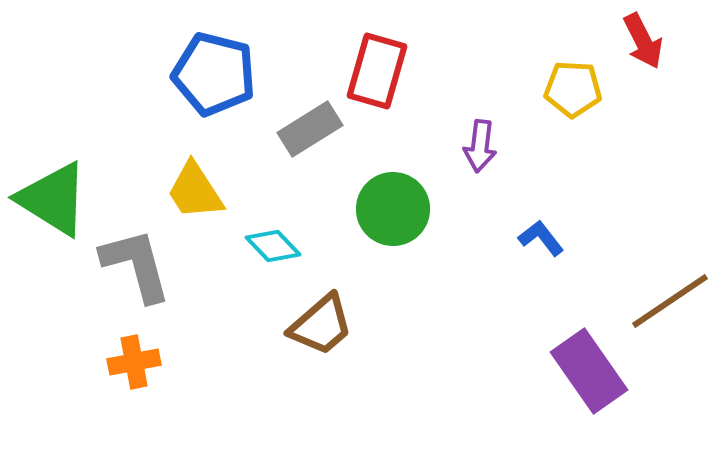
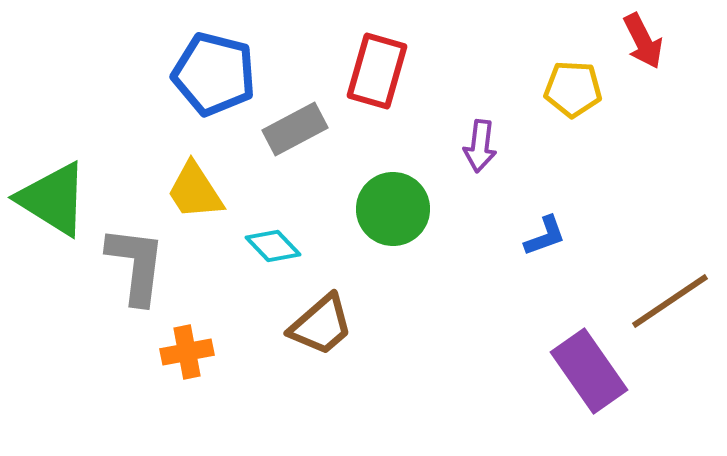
gray rectangle: moved 15 px left; rotated 4 degrees clockwise
blue L-shape: moved 4 px right, 2 px up; rotated 108 degrees clockwise
gray L-shape: rotated 22 degrees clockwise
orange cross: moved 53 px right, 10 px up
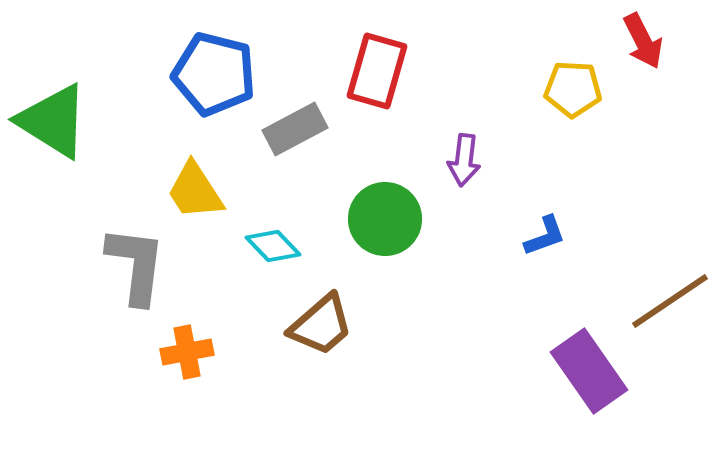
purple arrow: moved 16 px left, 14 px down
green triangle: moved 78 px up
green circle: moved 8 px left, 10 px down
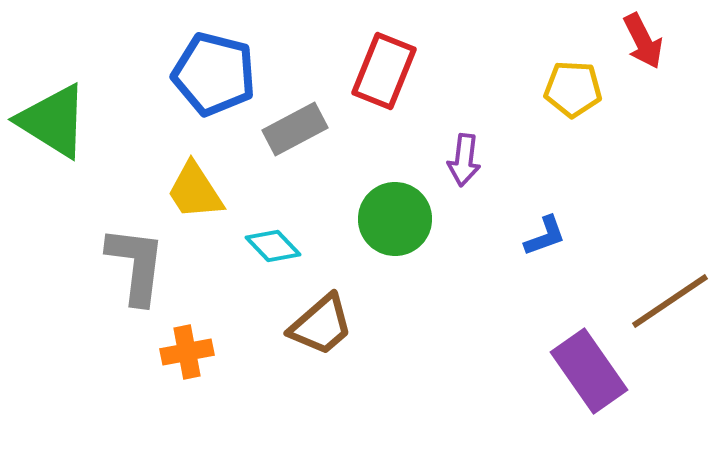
red rectangle: moved 7 px right; rotated 6 degrees clockwise
green circle: moved 10 px right
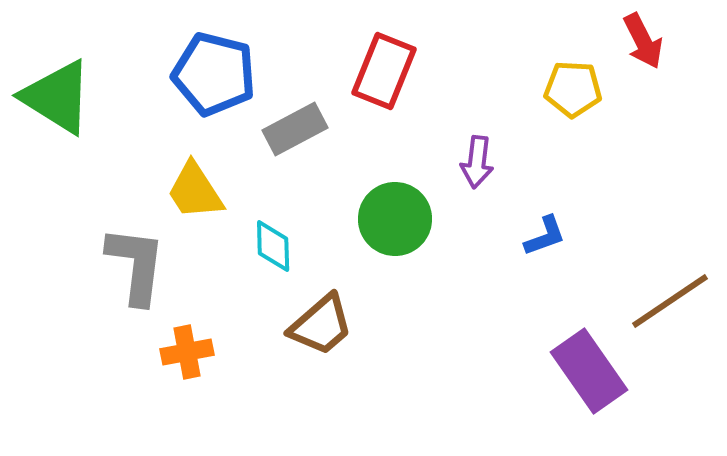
green triangle: moved 4 px right, 24 px up
purple arrow: moved 13 px right, 2 px down
cyan diamond: rotated 42 degrees clockwise
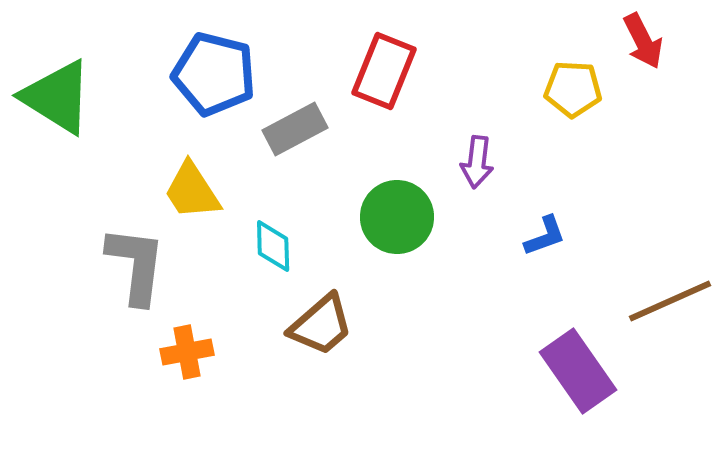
yellow trapezoid: moved 3 px left
green circle: moved 2 px right, 2 px up
brown line: rotated 10 degrees clockwise
purple rectangle: moved 11 px left
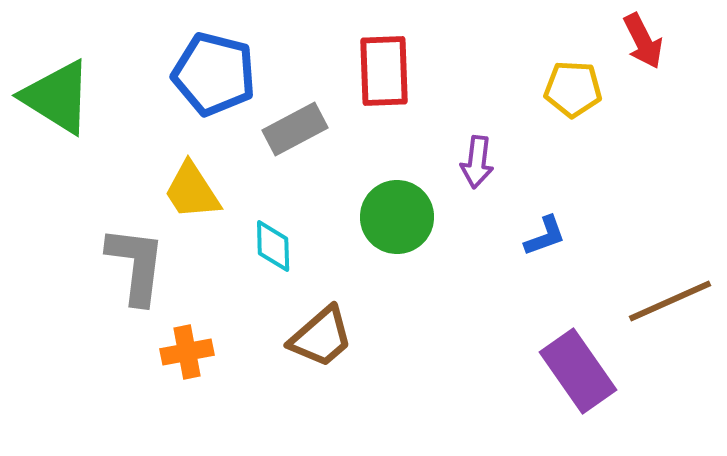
red rectangle: rotated 24 degrees counterclockwise
brown trapezoid: moved 12 px down
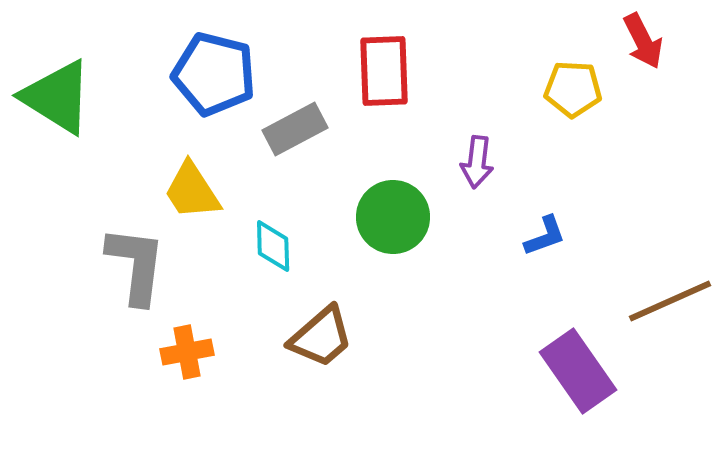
green circle: moved 4 px left
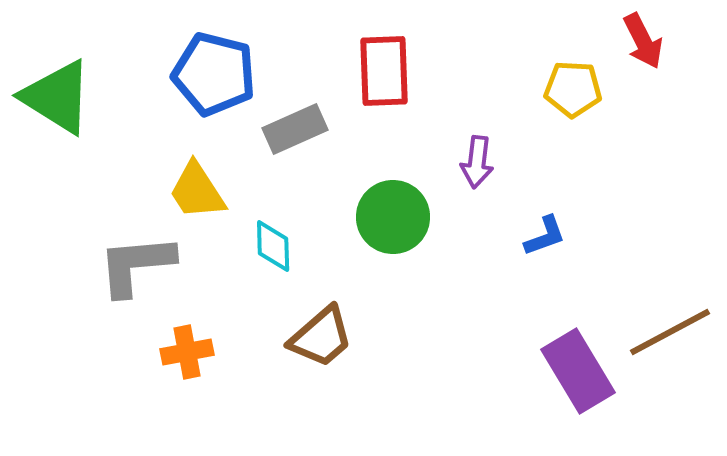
gray rectangle: rotated 4 degrees clockwise
yellow trapezoid: moved 5 px right
gray L-shape: rotated 102 degrees counterclockwise
brown line: moved 31 px down; rotated 4 degrees counterclockwise
purple rectangle: rotated 4 degrees clockwise
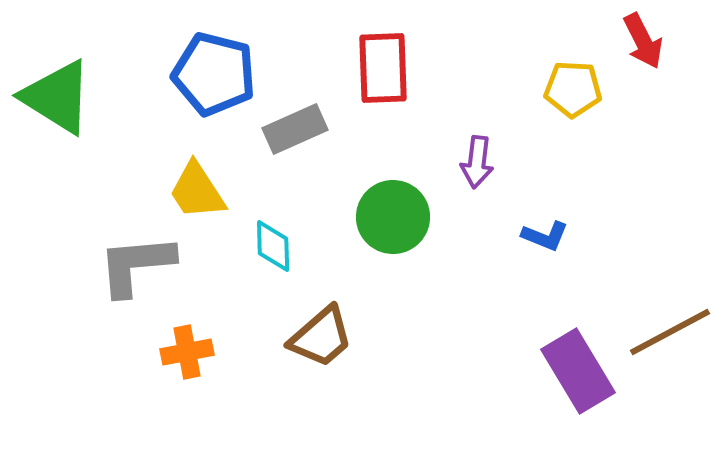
red rectangle: moved 1 px left, 3 px up
blue L-shape: rotated 42 degrees clockwise
